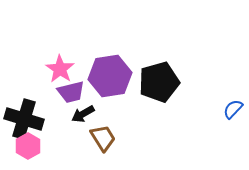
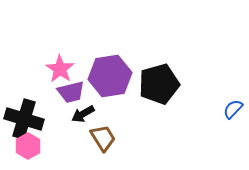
black pentagon: moved 2 px down
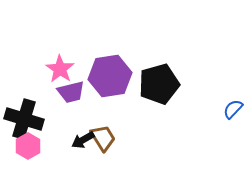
black arrow: moved 26 px down
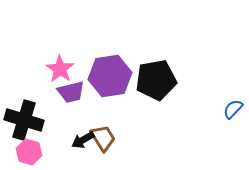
black pentagon: moved 3 px left, 4 px up; rotated 6 degrees clockwise
black cross: moved 1 px down
pink hexagon: moved 1 px right, 6 px down; rotated 15 degrees counterclockwise
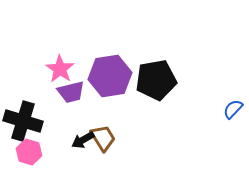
black cross: moved 1 px left, 1 px down
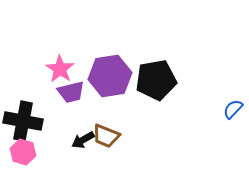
black cross: rotated 6 degrees counterclockwise
brown trapezoid: moved 3 px right, 2 px up; rotated 144 degrees clockwise
pink hexagon: moved 6 px left
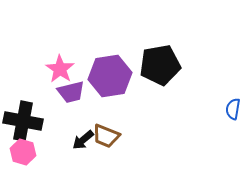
black pentagon: moved 4 px right, 15 px up
blue semicircle: rotated 35 degrees counterclockwise
black arrow: rotated 10 degrees counterclockwise
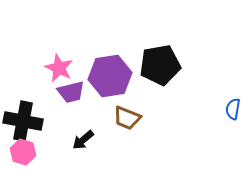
pink star: moved 1 px left, 1 px up; rotated 8 degrees counterclockwise
brown trapezoid: moved 21 px right, 18 px up
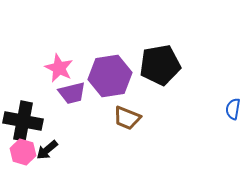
purple trapezoid: moved 1 px right, 1 px down
black arrow: moved 36 px left, 10 px down
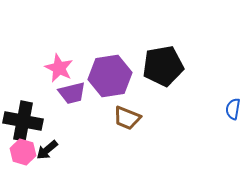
black pentagon: moved 3 px right, 1 px down
